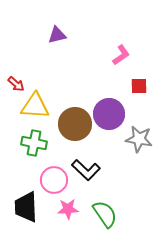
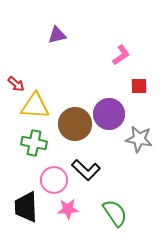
green semicircle: moved 10 px right, 1 px up
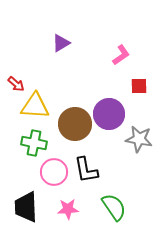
purple triangle: moved 4 px right, 8 px down; rotated 18 degrees counterclockwise
black L-shape: rotated 36 degrees clockwise
pink circle: moved 8 px up
green semicircle: moved 1 px left, 6 px up
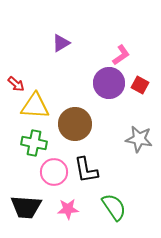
red square: moved 1 px right, 1 px up; rotated 30 degrees clockwise
purple circle: moved 31 px up
black trapezoid: rotated 84 degrees counterclockwise
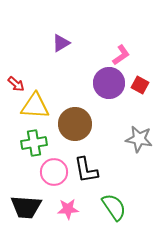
green cross: rotated 20 degrees counterclockwise
